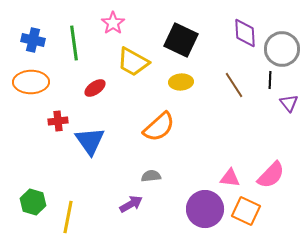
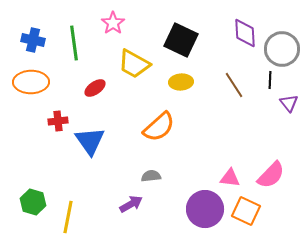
yellow trapezoid: moved 1 px right, 2 px down
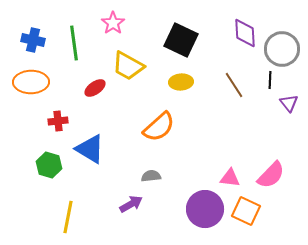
yellow trapezoid: moved 6 px left, 2 px down
blue triangle: moved 8 px down; rotated 24 degrees counterclockwise
green hexagon: moved 16 px right, 37 px up
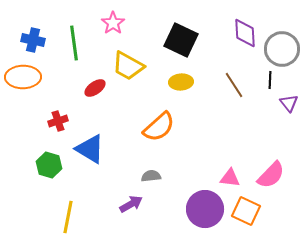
orange ellipse: moved 8 px left, 5 px up
red cross: rotated 12 degrees counterclockwise
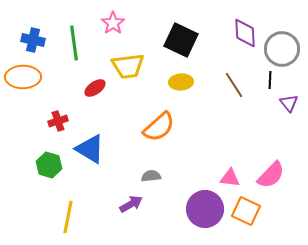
yellow trapezoid: rotated 36 degrees counterclockwise
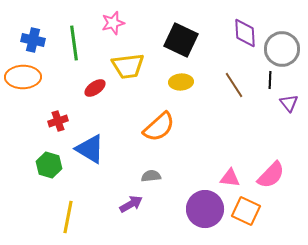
pink star: rotated 20 degrees clockwise
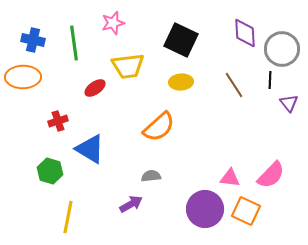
green hexagon: moved 1 px right, 6 px down
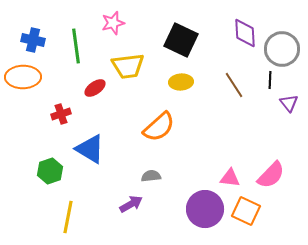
green line: moved 2 px right, 3 px down
red cross: moved 3 px right, 7 px up
green hexagon: rotated 25 degrees clockwise
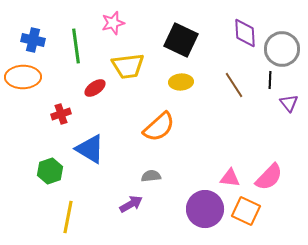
pink semicircle: moved 2 px left, 2 px down
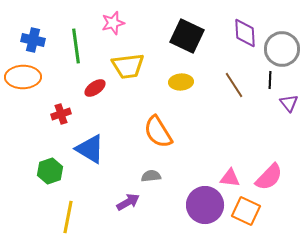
black square: moved 6 px right, 4 px up
orange semicircle: moved 1 px left, 5 px down; rotated 100 degrees clockwise
purple arrow: moved 3 px left, 2 px up
purple circle: moved 4 px up
